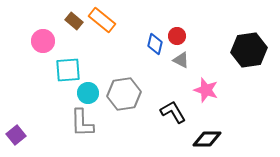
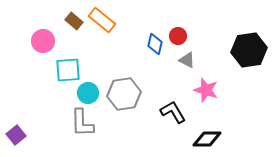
red circle: moved 1 px right
gray triangle: moved 6 px right
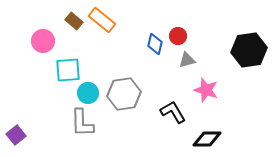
gray triangle: rotated 42 degrees counterclockwise
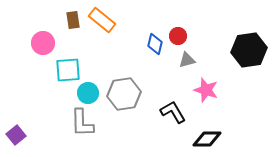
brown rectangle: moved 1 px left, 1 px up; rotated 42 degrees clockwise
pink circle: moved 2 px down
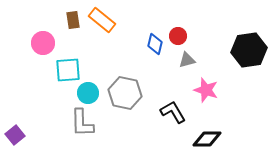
gray hexagon: moved 1 px right, 1 px up; rotated 20 degrees clockwise
purple square: moved 1 px left
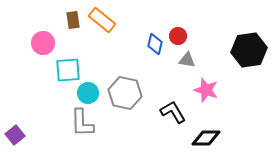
gray triangle: rotated 24 degrees clockwise
black diamond: moved 1 px left, 1 px up
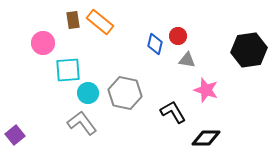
orange rectangle: moved 2 px left, 2 px down
gray L-shape: rotated 144 degrees clockwise
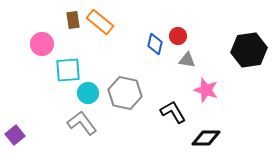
pink circle: moved 1 px left, 1 px down
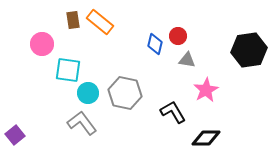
cyan square: rotated 12 degrees clockwise
pink star: rotated 25 degrees clockwise
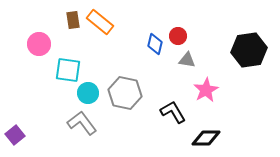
pink circle: moved 3 px left
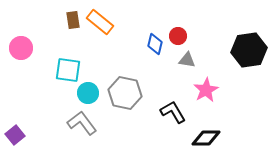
pink circle: moved 18 px left, 4 px down
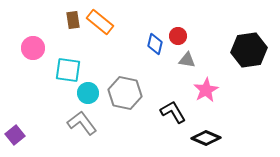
pink circle: moved 12 px right
black diamond: rotated 24 degrees clockwise
